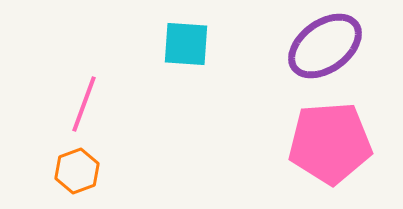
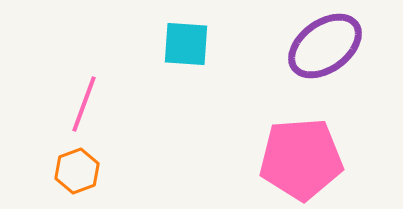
pink pentagon: moved 29 px left, 16 px down
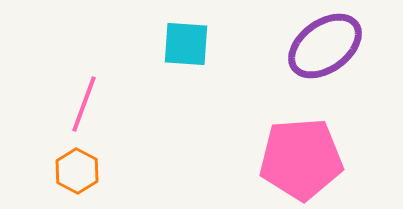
orange hexagon: rotated 12 degrees counterclockwise
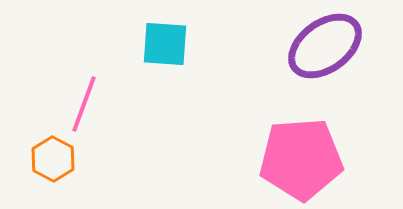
cyan square: moved 21 px left
orange hexagon: moved 24 px left, 12 px up
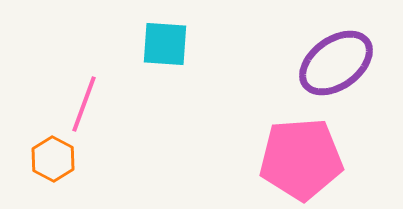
purple ellipse: moved 11 px right, 17 px down
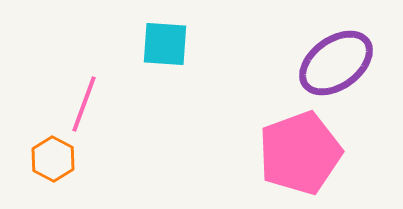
pink pentagon: moved 1 px left, 6 px up; rotated 16 degrees counterclockwise
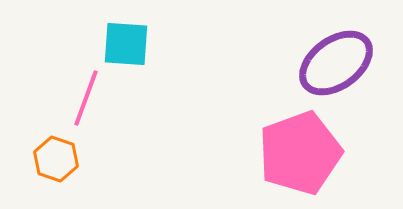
cyan square: moved 39 px left
pink line: moved 2 px right, 6 px up
orange hexagon: moved 3 px right; rotated 9 degrees counterclockwise
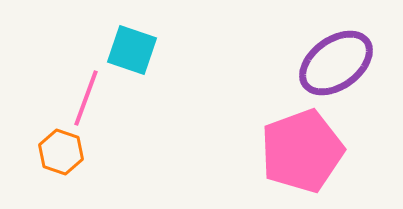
cyan square: moved 6 px right, 6 px down; rotated 15 degrees clockwise
pink pentagon: moved 2 px right, 2 px up
orange hexagon: moved 5 px right, 7 px up
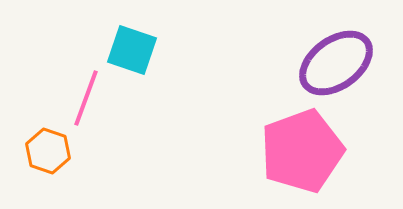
orange hexagon: moved 13 px left, 1 px up
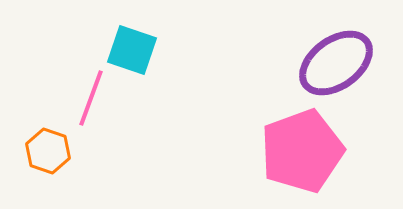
pink line: moved 5 px right
